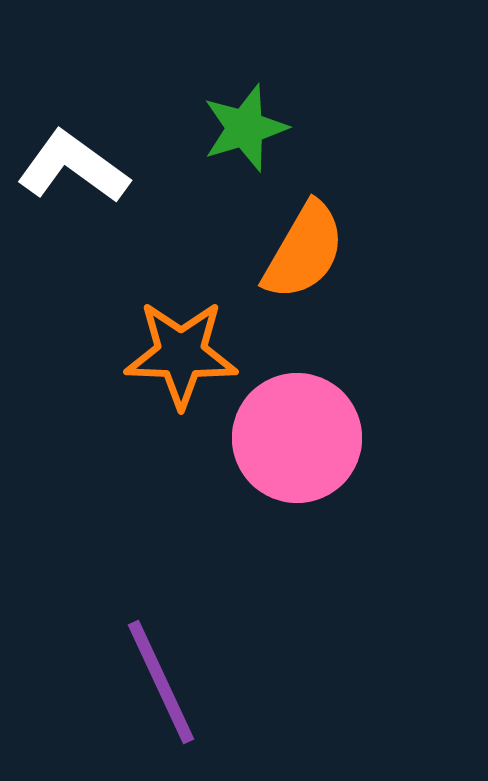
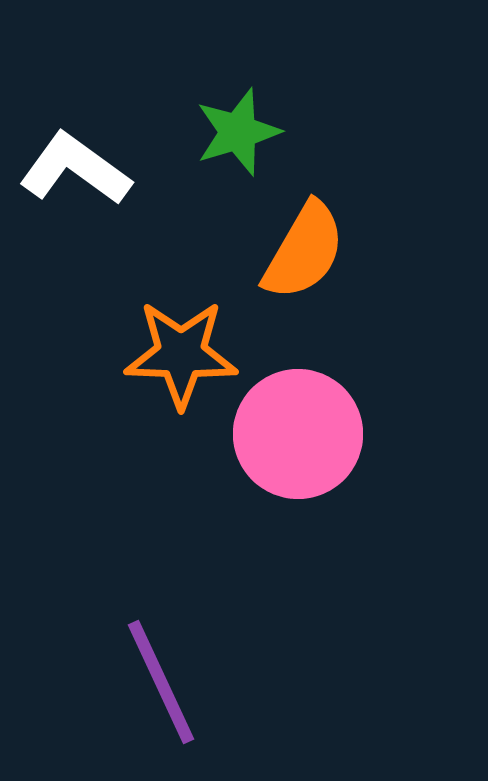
green star: moved 7 px left, 4 px down
white L-shape: moved 2 px right, 2 px down
pink circle: moved 1 px right, 4 px up
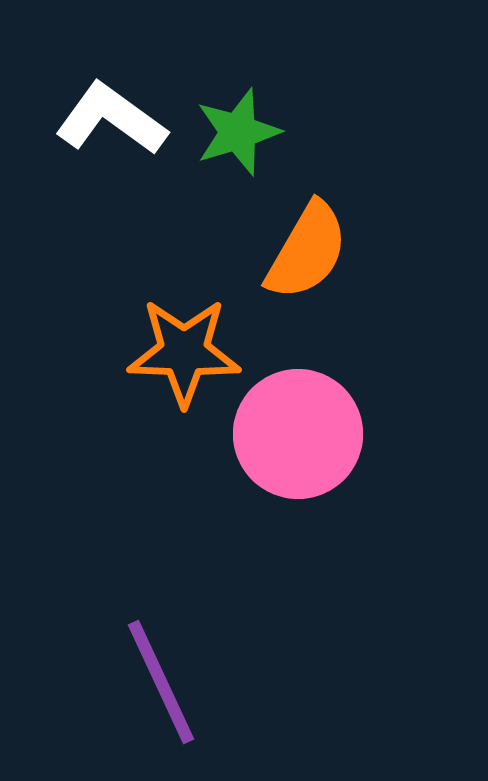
white L-shape: moved 36 px right, 50 px up
orange semicircle: moved 3 px right
orange star: moved 3 px right, 2 px up
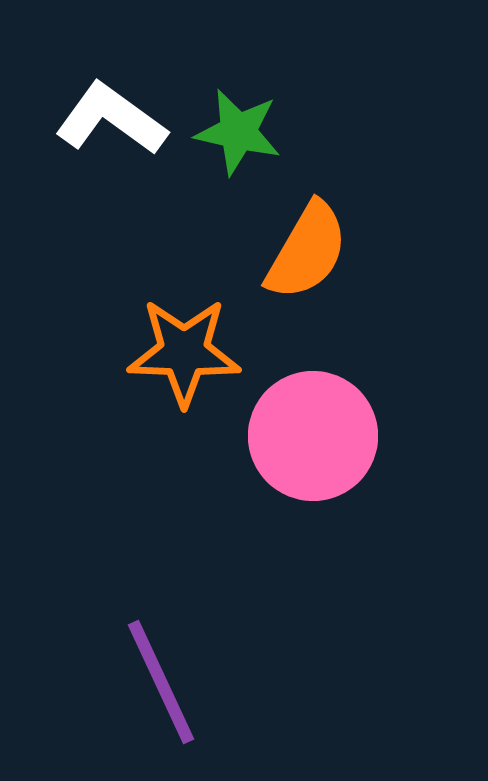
green star: rotated 30 degrees clockwise
pink circle: moved 15 px right, 2 px down
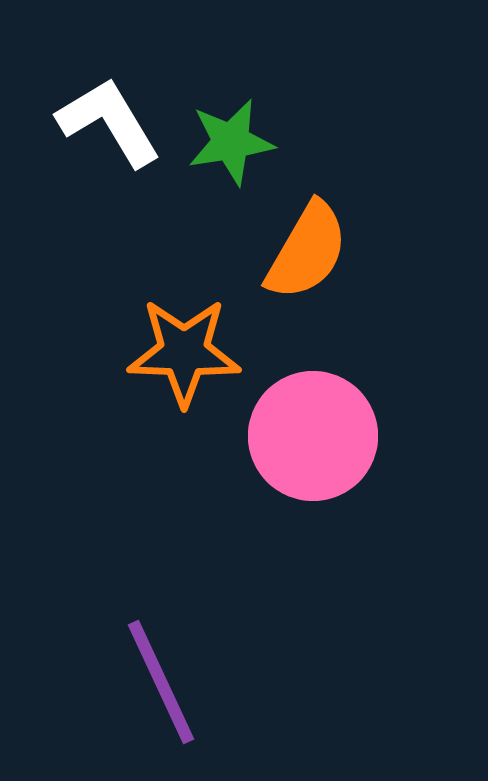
white L-shape: moved 2 px left, 3 px down; rotated 23 degrees clockwise
green star: moved 7 px left, 10 px down; rotated 22 degrees counterclockwise
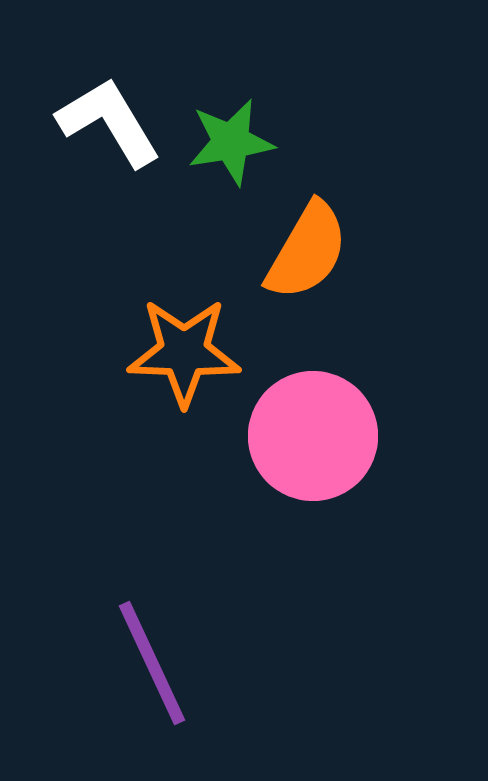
purple line: moved 9 px left, 19 px up
